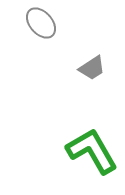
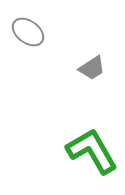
gray ellipse: moved 13 px left, 9 px down; rotated 12 degrees counterclockwise
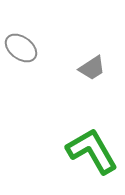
gray ellipse: moved 7 px left, 16 px down
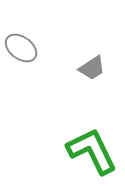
green L-shape: rotated 4 degrees clockwise
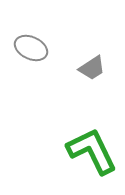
gray ellipse: moved 10 px right; rotated 12 degrees counterclockwise
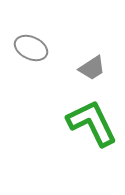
green L-shape: moved 28 px up
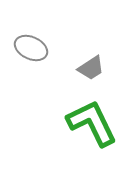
gray trapezoid: moved 1 px left
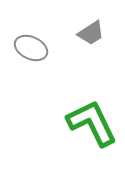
gray trapezoid: moved 35 px up
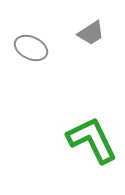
green L-shape: moved 17 px down
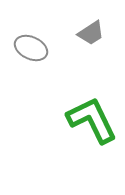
green L-shape: moved 20 px up
